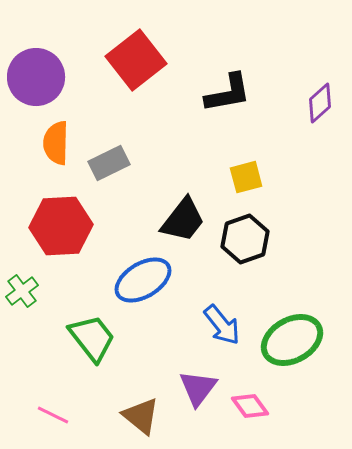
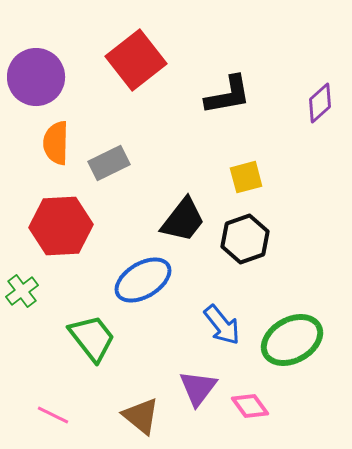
black L-shape: moved 2 px down
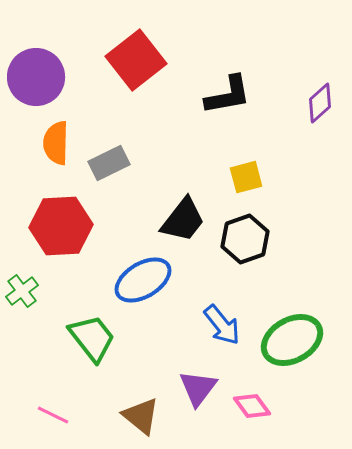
pink diamond: moved 2 px right
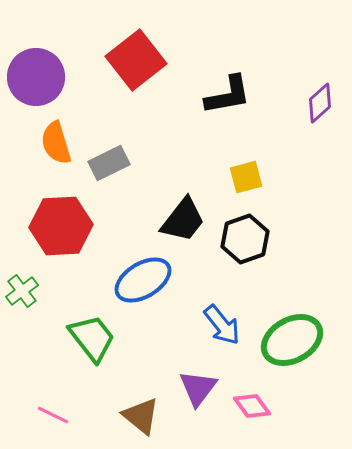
orange semicircle: rotated 18 degrees counterclockwise
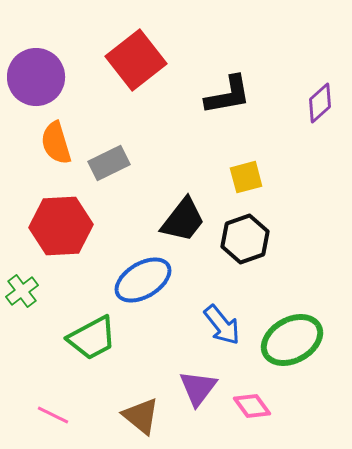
green trapezoid: rotated 100 degrees clockwise
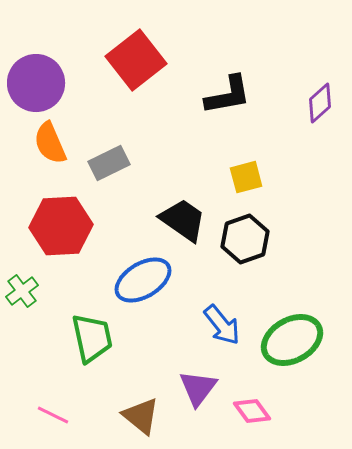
purple circle: moved 6 px down
orange semicircle: moved 6 px left; rotated 6 degrees counterclockwise
black trapezoid: rotated 93 degrees counterclockwise
green trapezoid: rotated 74 degrees counterclockwise
pink diamond: moved 5 px down
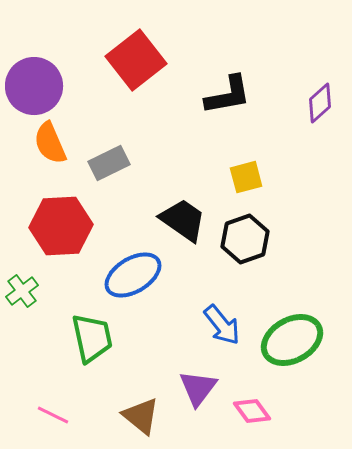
purple circle: moved 2 px left, 3 px down
blue ellipse: moved 10 px left, 5 px up
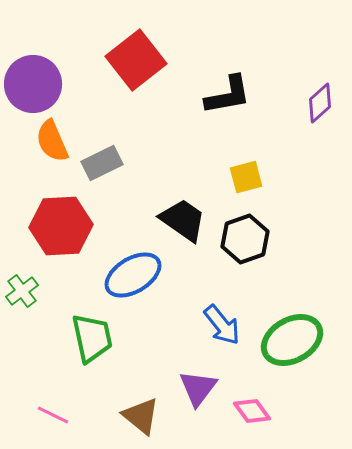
purple circle: moved 1 px left, 2 px up
orange semicircle: moved 2 px right, 2 px up
gray rectangle: moved 7 px left
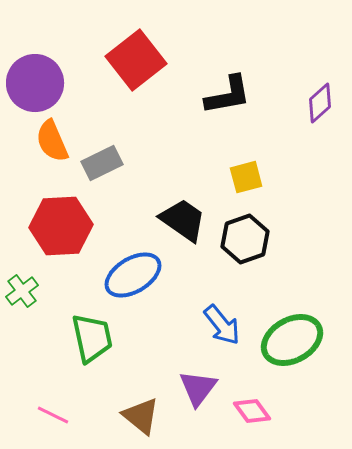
purple circle: moved 2 px right, 1 px up
